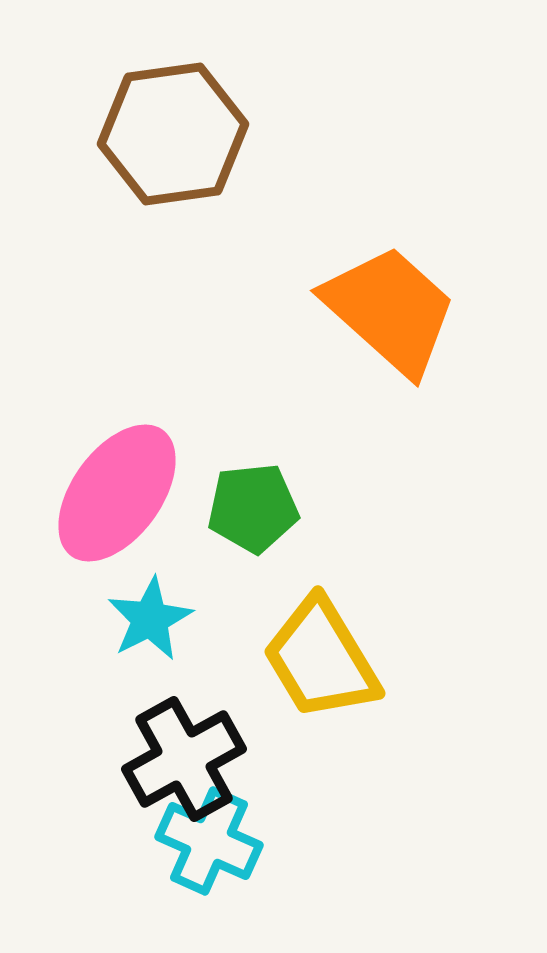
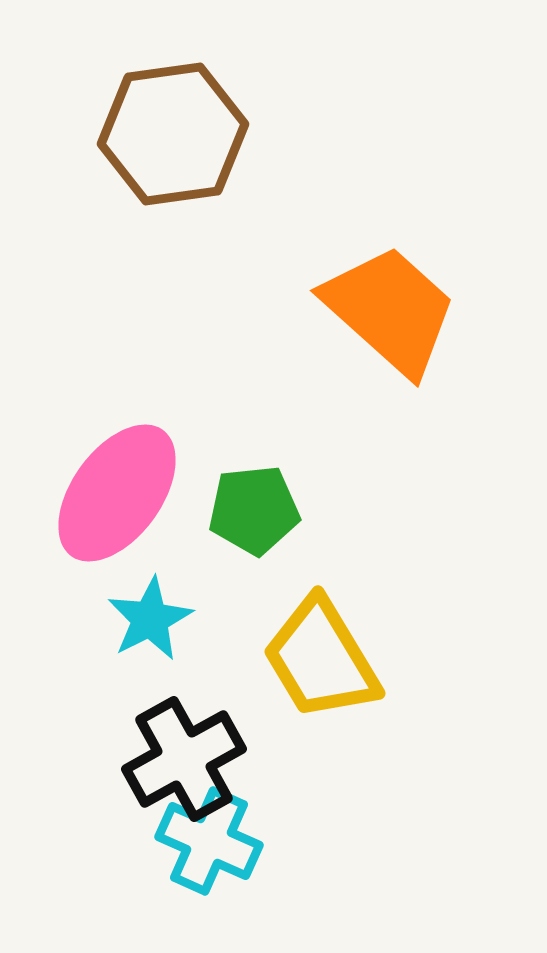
green pentagon: moved 1 px right, 2 px down
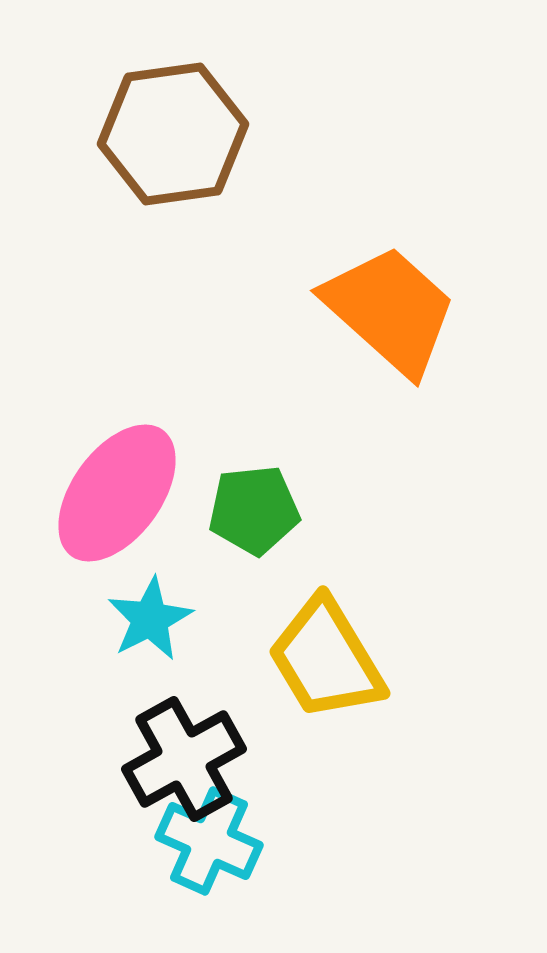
yellow trapezoid: moved 5 px right
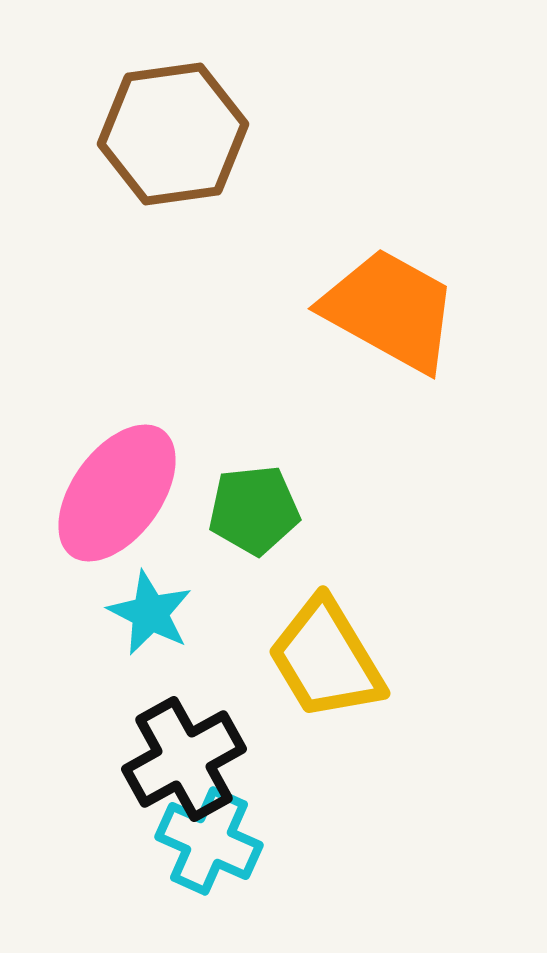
orange trapezoid: rotated 13 degrees counterclockwise
cyan star: moved 6 px up; rotated 18 degrees counterclockwise
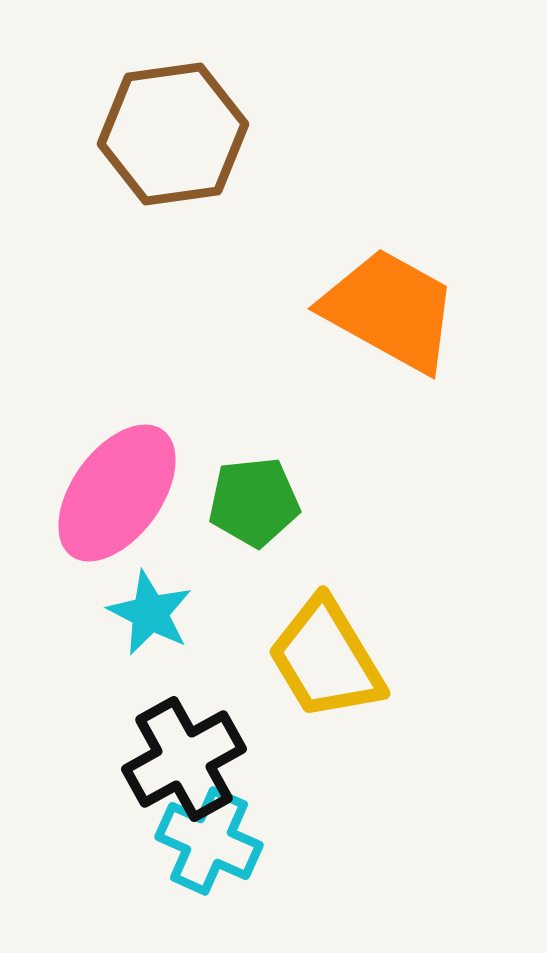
green pentagon: moved 8 px up
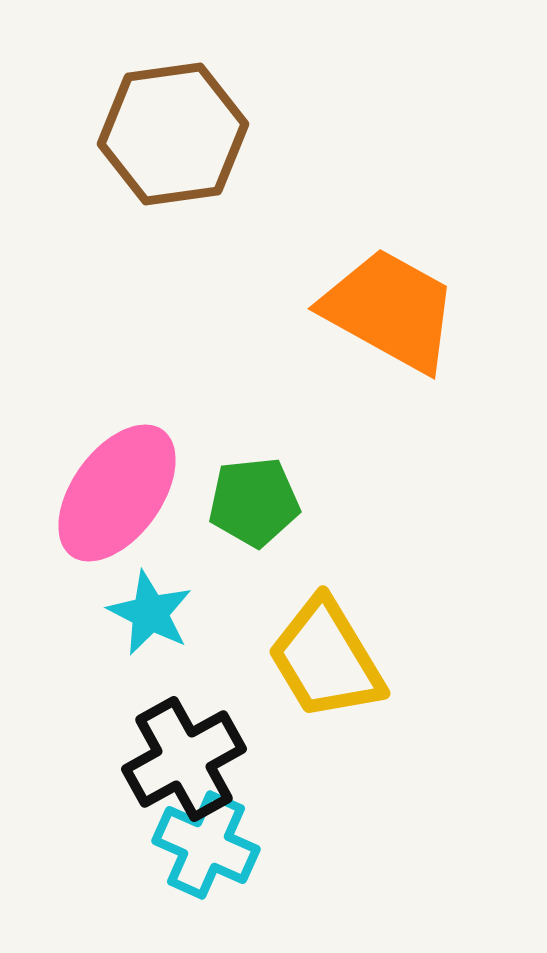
cyan cross: moved 3 px left, 4 px down
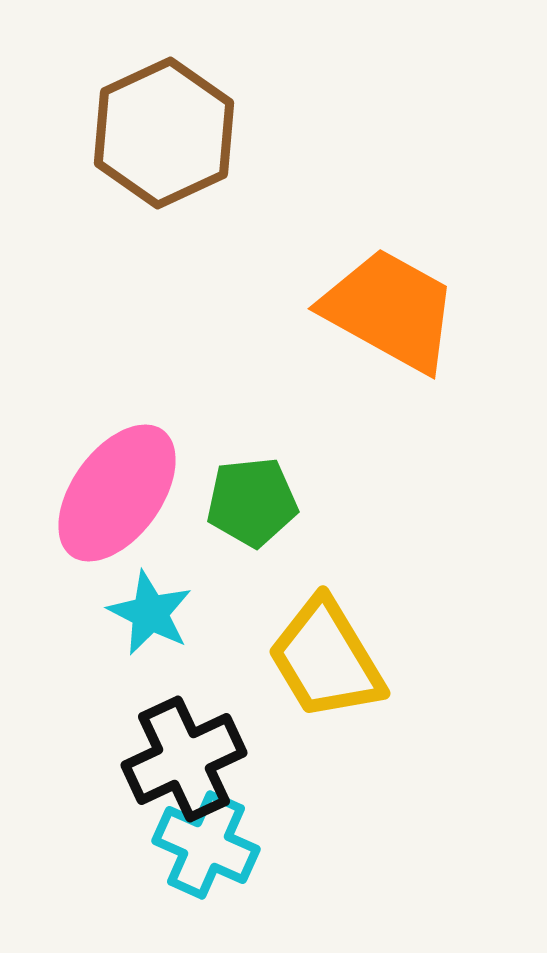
brown hexagon: moved 9 px left, 1 px up; rotated 17 degrees counterclockwise
green pentagon: moved 2 px left
black cross: rotated 4 degrees clockwise
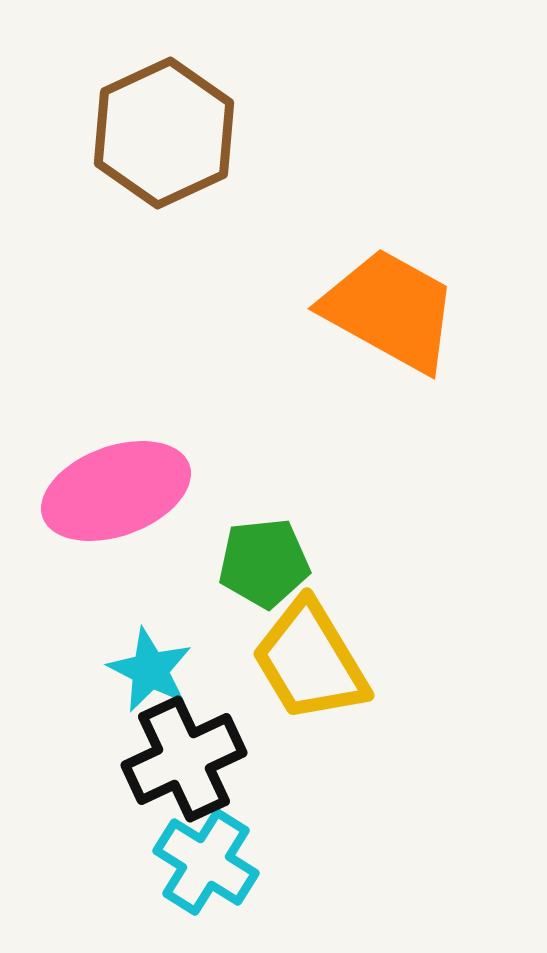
pink ellipse: moved 1 px left, 2 px up; rotated 34 degrees clockwise
green pentagon: moved 12 px right, 61 px down
cyan star: moved 57 px down
yellow trapezoid: moved 16 px left, 2 px down
cyan cross: moved 17 px down; rotated 8 degrees clockwise
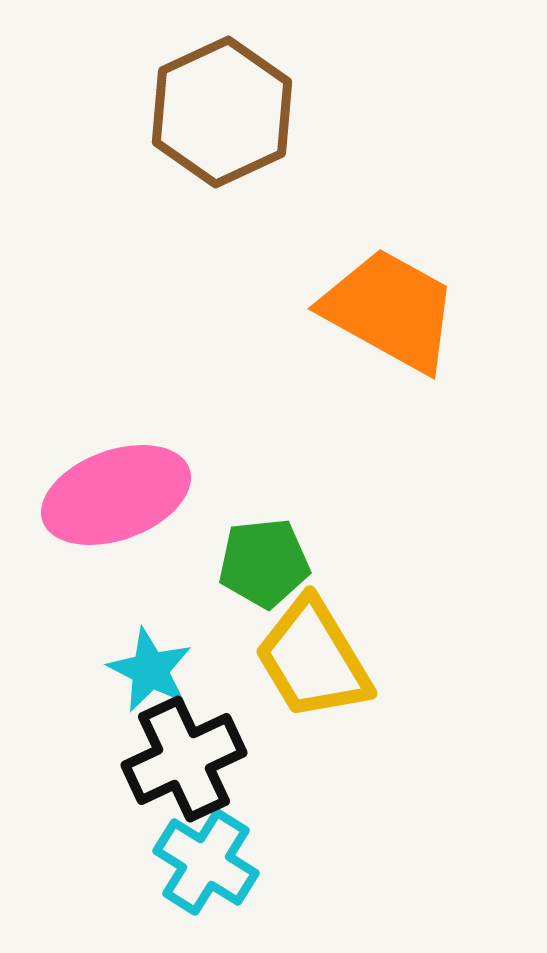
brown hexagon: moved 58 px right, 21 px up
pink ellipse: moved 4 px down
yellow trapezoid: moved 3 px right, 2 px up
